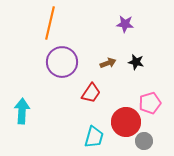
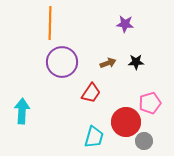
orange line: rotated 12 degrees counterclockwise
black star: rotated 14 degrees counterclockwise
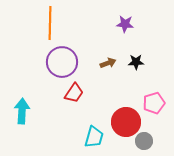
red trapezoid: moved 17 px left
pink pentagon: moved 4 px right
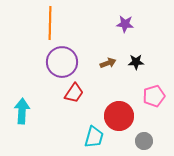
pink pentagon: moved 7 px up
red circle: moved 7 px left, 6 px up
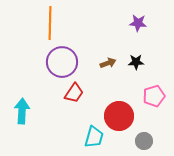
purple star: moved 13 px right, 1 px up
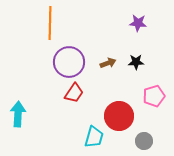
purple circle: moved 7 px right
cyan arrow: moved 4 px left, 3 px down
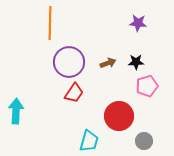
pink pentagon: moved 7 px left, 10 px up
cyan arrow: moved 2 px left, 3 px up
cyan trapezoid: moved 5 px left, 4 px down
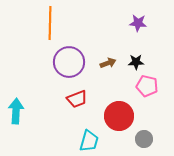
pink pentagon: rotated 30 degrees clockwise
red trapezoid: moved 3 px right, 6 px down; rotated 35 degrees clockwise
gray circle: moved 2 px up
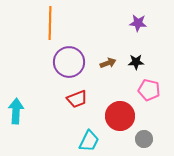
pink pentagon: moved 2 px right, 4 px down
red circle: moved 1 px right
cyan trapezoid: rotated 10 degrees clockwise
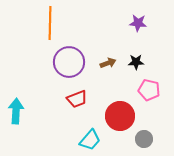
cyan trapezoid: moved 1 px right, 1 px up; rotated 15 degrees clockwise
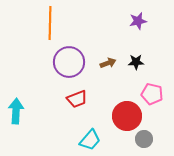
purple star: moved 2 px up; rotated 18 degrees counterclockwise
pink pentagon: moved 3 px right, 4 px down
red circle: moved 7 px right
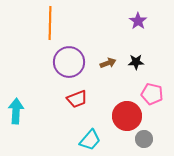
purple star: rotated 24 degrees counterclockwise
